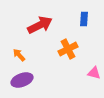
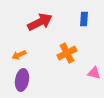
red arrow: moved 3 px up
orange cross: moved 1 px left, 4 px down
orange arrow: rotated 72 degrees counterclockwise
purple ellipse: rotated 60 degrees counterclockwise
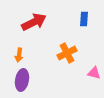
red arrow: moved 6 px left
orange arrow: rotated 56 degrees counterclockwise
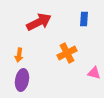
red arrow: moved 5 px right
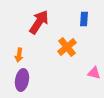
red arrow: rotated 30 degrees counterclockwise
orange cross: moved 6 px up; rotated 12 degrees counterclockwise
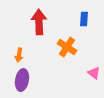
red arrow: rotated 35 degrees counterclockwise
orange cross: rotated 18 degrees counterclockwise
pink triangle: rotated 24 degrees clockwise
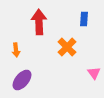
orange cross: rotated 12 degrees clockwise
orange arrow: moved 3 px left, 5 px up; rotated 16 degrees counterclockwise
pink triangle: rotated 16 degrees clockwise
purple ellipse: rotated 30 degrees clockwise
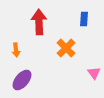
orange cross: moved 1 px left, 1 px down
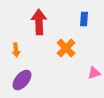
pink triangle: rotated 48 degrees clockwise
